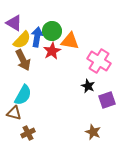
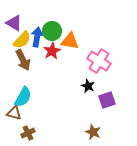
cyan semicircle: moved 2 px down
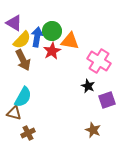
brown star: moved 2 px up
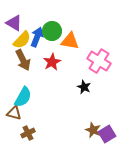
blue arrow: rotated 12 degrees clockwise
red star: moved 11 px down
black star: moved 4 px left, 1 px down
purple square: moved 34 px down; rotated 12 degrees counterclockwise
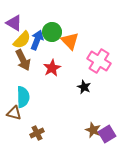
green circle: moved 1 px down
blue arrow: moved 3 px down
orange triangle: rotated 36 degrees clockwise
red star: moved 6 px down
cyan semicircle: rotated 30 degrees counterclockwise
brown cross: moved 9 px right
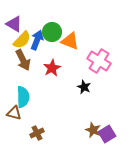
purple triangle: moved 1 px down
orange triangle: rotated 24 degrees counterclockwise
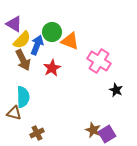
blue arrow: moved 5 px down
black star: moved 32 px right, 3 px down
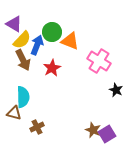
brown cross: moved 6 px up
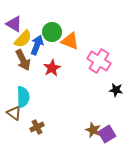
yellow semicircle: moved 1 px right, 1 px up
black star: rotated 16 degrees counterclockwise
brown triangle: rotated 21 degrees clockwise
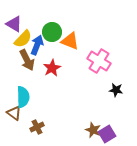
brown arrow: moved 4 px right
